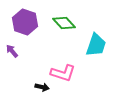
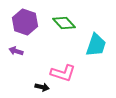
purple arrow: moved 4 px right; rotated 32 degrees counterclockwise
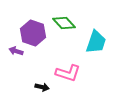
purple hexagon: moved 8 px right, 11 px down
cyan trapezoid: moved 3 px up
pink L-shape: moved 5 px right
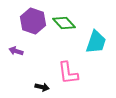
purple hexagon: moved 12 px up
pink L-shape: rotated 65 degrees clockwise
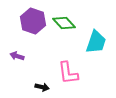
purple arrow: moved 1 px right, 5 px down
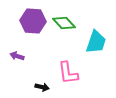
purple hexagon: rotated 15 degrees counterclockwise
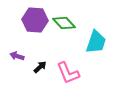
purple hexagon: moved 2 px right, 1 px up
pink L-shape: rotated 15 degrees counterclockwise
black arrow: moved 2 px left, 20 px up; rotated 56 degrees counterclockwise
